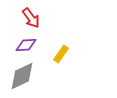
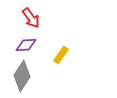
yellow rectangle: moved 1 px down
gray diamond: rotated 32 degrees counterclockwise
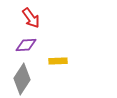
yellow rectangle: moved 3 px left, 6 px down; rotated 54 degrees clockwise
gray diamond: moved 3 px down
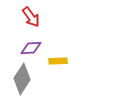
red arrow: moved 1 px up
purple diamond: moved 5 px right, 3 px down
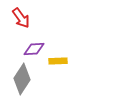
red arrow: moved 10 px left, 1 px down
purple diamond: moved 3 px right, 1 px down
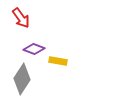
purple diamond: rotated 25 degrees clockwise
yellow rectangle: rotated 12 degrees clockwise
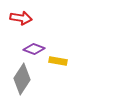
red arrow: rotated 45 degrees counterclockwise
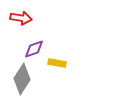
purple diamond: rotated 40 degrees counterclockwise
yellow rectangle: moved 1 px left, 2 px down
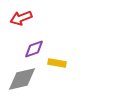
red arrow: rotated 150 degrees clockwise
gray diamond: rotated 44 degrees clockwise
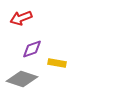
purple diamond: moved 2 px left
gray diamond: rotated 32 degrees clockwise
